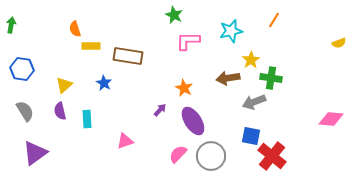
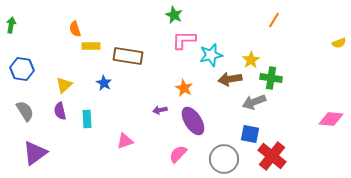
cyan star: moved 20 px left, 24 px down
pink L-shape: moved 4 px left, 1 px up
brown arrow: moved 2 px right, 1 px down
purple arrow: rotated 144 degrees counterclockwise
blue square: moved 1 px left, 2 px up
gray circle: moved 13 px right, 3 px down
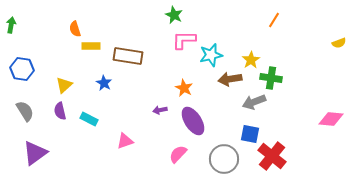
cyan rectangle: moved 2 px right; rotated 60 degrees counterclockwise
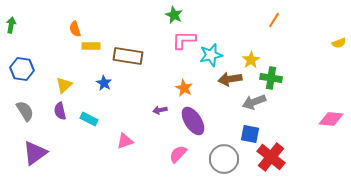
red cross: moved 1 px left, 1 px down
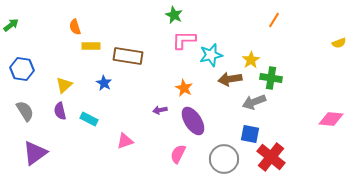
green arrow: rotated 42 degrees clockwise
orange semicircle: moved 2 px up
pink semicircle: rotated 18 degrees counterclockwise
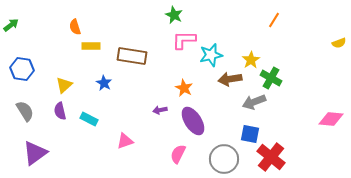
brown rectangle: moved 4 px right
green cross: rotated 20 degrees clockwise
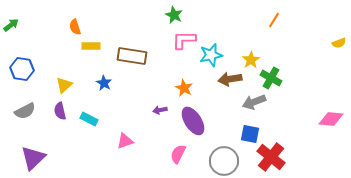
gray semicircle: rotated 95 degrees clockwise
purple triangle: moved 2 px left, 5 px down; rotated 8 degrees counterclockwise
gray circle: moved 2 px down
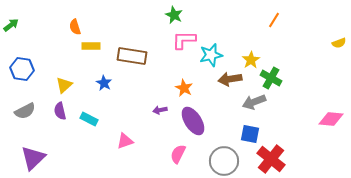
red cross: moved 2 px down
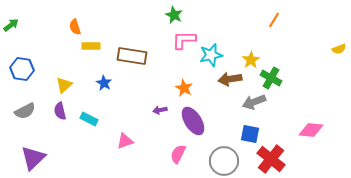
yellow semicircle: moved 6 px down
pink diamond: moved 20 px left, 11 px down
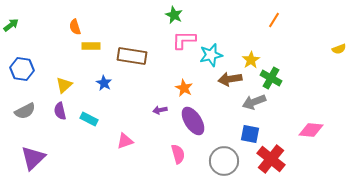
pink semicircle: rotated 138 degrees clockwise
